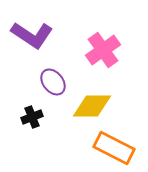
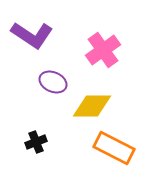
purple ellipse: rotated 28 degrees counterclockwise
black cross: moved 4 px right, 25 px down
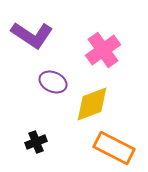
yellow diamond: moved 2 px up; rotated 21 degrees counterclockwise
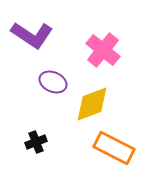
pink cross: rotated 16 degrees counterclockwise
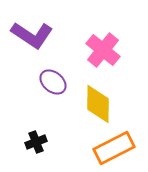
purple ellipse: rotated 16 degrees clockwise
yellow diamond: moved 6 px right; rotated 69 degrees counterclockwise
orange rectangle: rotated 54 degrees counterclockwise
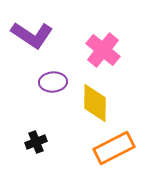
purple ellipse: rotated 44 degrees counterclockwise
yellow diamond: moved 3 px left, 1 px up
